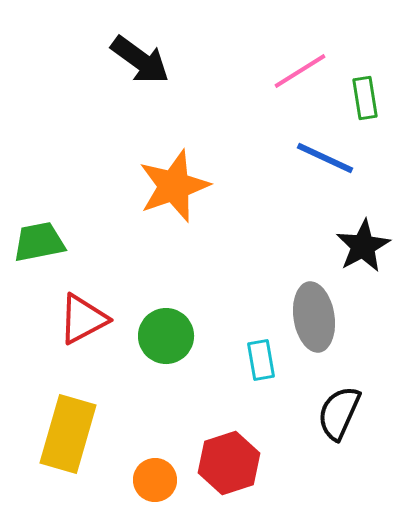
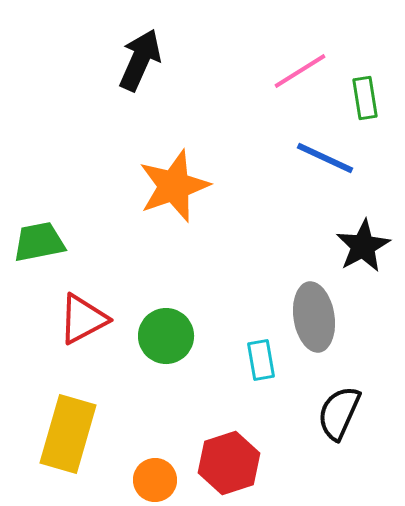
black arrow: rotated 102 degrees counterclockwise
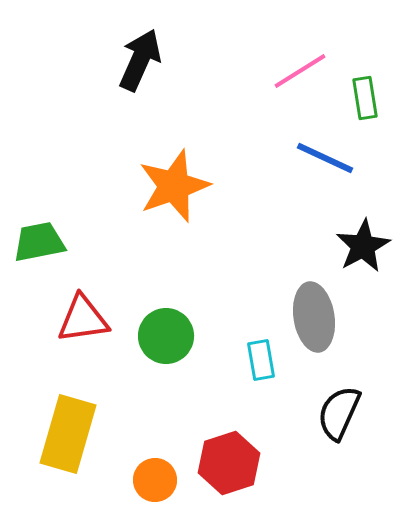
red triangle: rotated 20 degrees clockwise
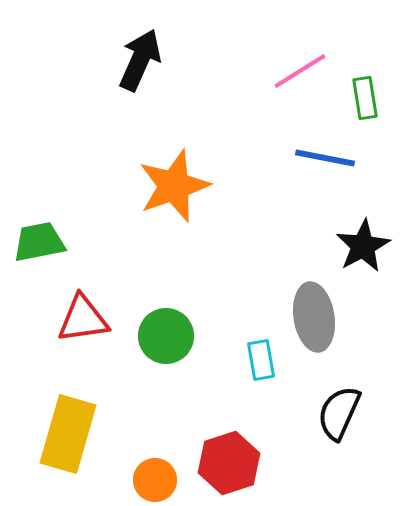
blue line: rotated 14 degrees counterclockwise
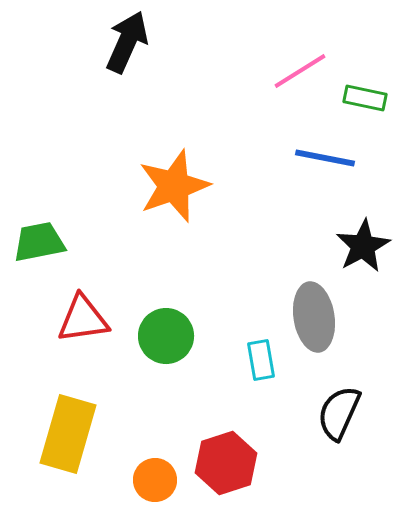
black arrow: moved 13 px left, 18 px up
green rectangle: rotated 69 degrees counterclockwise
red hexagon: moved 3 px left
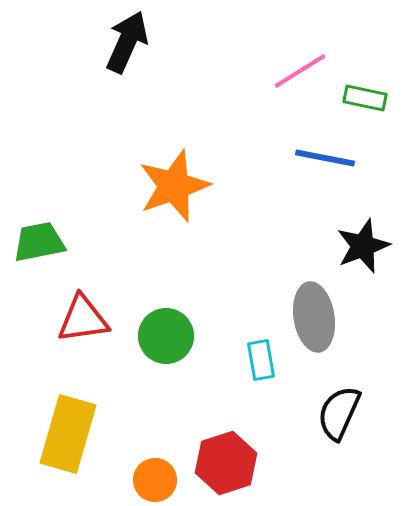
black star: rotated 8 degrees clockwise
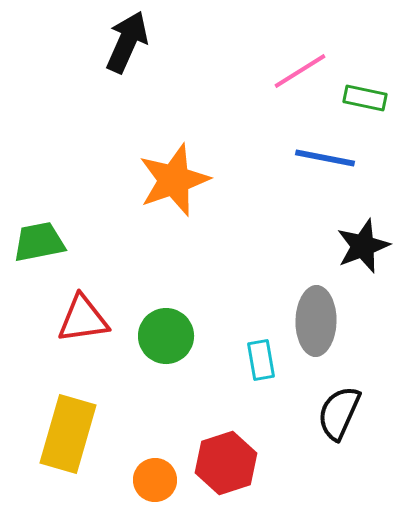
orange star: moved 6 px up
gray ellipse: moved 2 px right, 4 px down; rotated 10 degrees clockwise
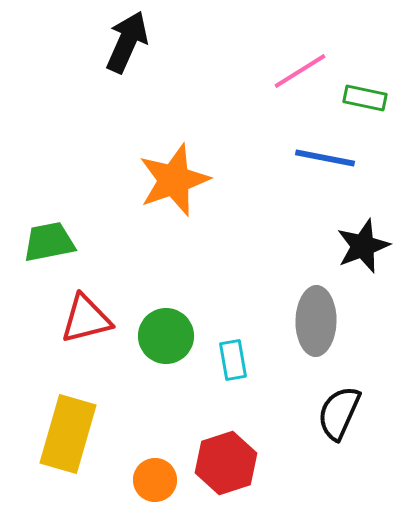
green trapezoid: moved 10 px right
red triangle: moved 3 px right; rotated 6 degrees counterclockwise
cyan rectangle: moved 28 px left
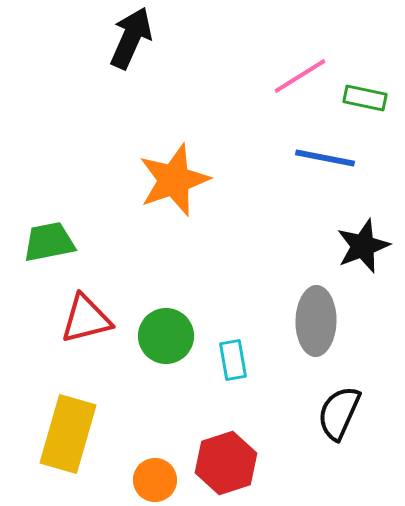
black arrow: moved 4 px right, 4 px up
pink line: moved 5 px down
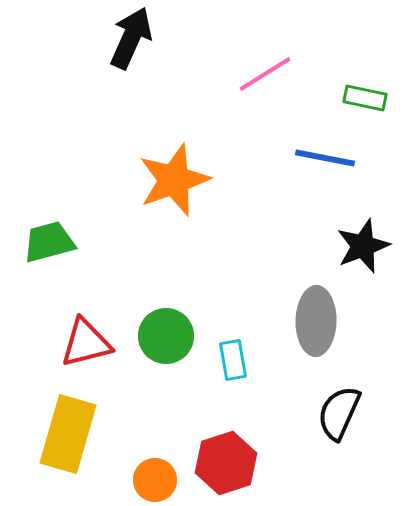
pink line: moved 35 px left, 2 px up
green trapezoid: rotated 4 degrees counterclockwise
red triangle: moved 24 px down
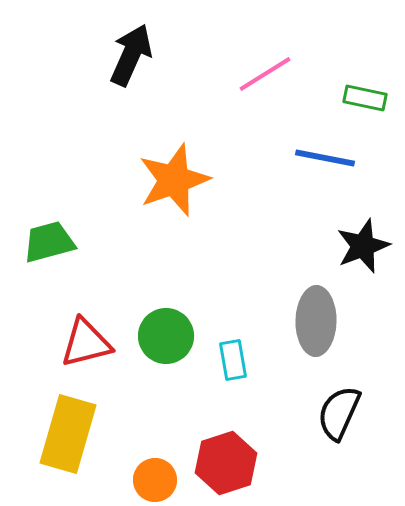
black arrow: moved 17 px down
